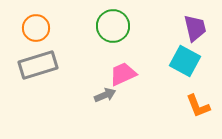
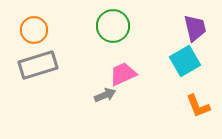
orange circle: moved 2 px left, 2 px down
cyan square: rotated 32 degrees clockwise
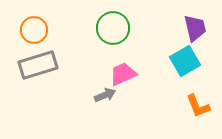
green circle: moved 2 px down
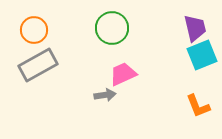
green circle: moved 1 px left
cyan square: moved 17 px right, 6 px up; rotated 8 degrees clockwise
gray rectangle: rotated 12 degrees counterclockwise
gray arrow: rotated 15 degrees clockwise
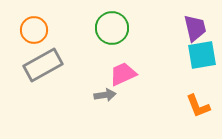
cyan square: rotated 12 degrees clockwise
gray rectangle: moved 5 px right
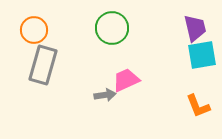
gray rectangle: rotated 45 degrees counterclockwise
pink trapezoid: moved 3 px right, 6 px down
